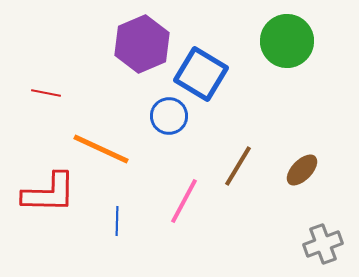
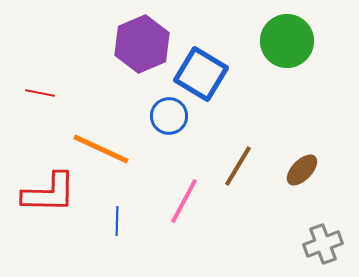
red line: moved 6 px left
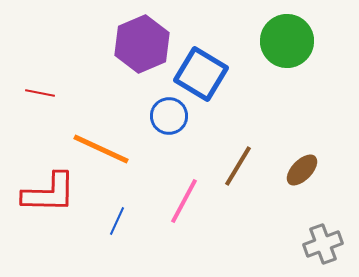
blue line: rotated 24 degrees clockwise
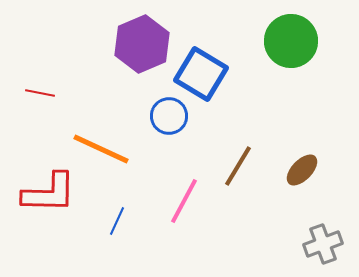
green circle: moved 4 px right
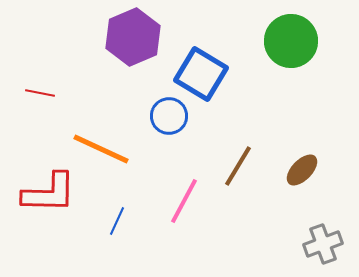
purple hexagon: moved 9 px left, 7 px up
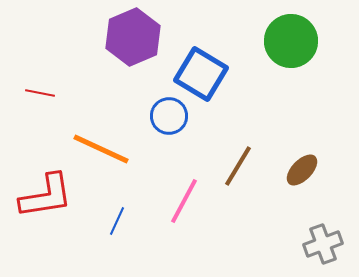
red L-shape: moved 3 px left, 3 px down; rotated 10 degrees counterclockwise
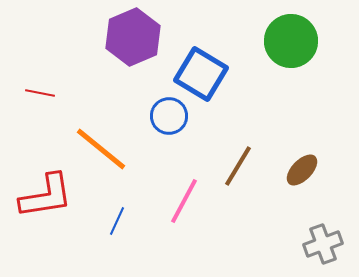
orange line: rotated 14 degrees clockwise
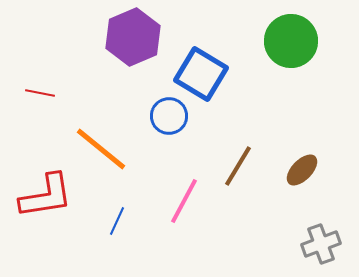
gray cross: moved 2 px left
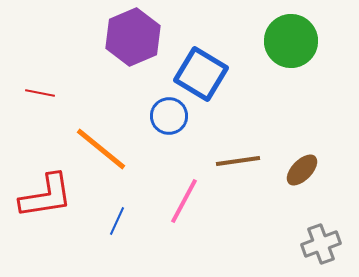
brown line: moved 5 px up; rotated 51 degrees clockwise
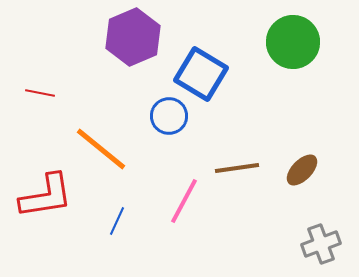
green circle: moved 2 px right, 1 px down
brown line: moved 1 px left, 7 px down
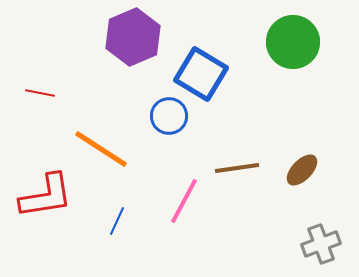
orange line: rotated 6 degrees counterclockwise
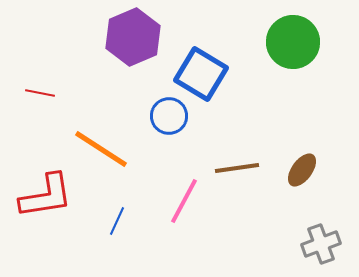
brown ellipse: rotated 8 degrees counterclockwise
